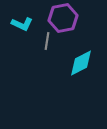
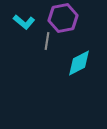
cyan L-shape: moved 2 px right, 2 px up; rotated 15 degrees clockwise
cyan diamond: moved 2 px left
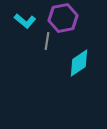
cyan L-shape: moved 1 px right, 1 px up
cyan diamond: rotated 8 degrees counterclockwise
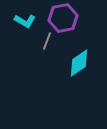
cyan L-shape: rotated 10 degrees counterclockwise
gray line: rotated 12 degrees clockwise
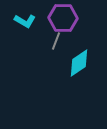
purple hexagon: rotated 12 degrees clockwise
gray line: moved 9 px right
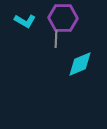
gray line: moved 2 px up; rotated 18 degrees counterclockwise
cyan diamond: moved 1 px right, 1 px down; rotated 12 degrees clockwise
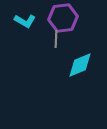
purple hexagon: rotated 8 degrees counterclockwise
cyan diamond: moved 1 px down
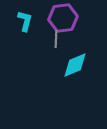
cyan L-shape: rotated 105 degrees counterclockwise
cyan diamond: moved 5 px left
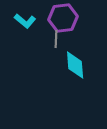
cyan L-shape: rotated 115 degrees clockwise
cyan diamond: rotated 72 degrees counterclockwise
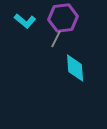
gray line: rotated 24 degrees clockwise
cyan diamond: moved 3 px down
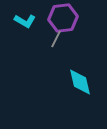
cyan L-shape: rotated 10 degrees counterclockwise
cyan diamond: moved 5 px right, 14 px down; rotated 8 degrees counterclockwise
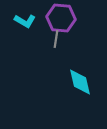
purple hexagon: moved 2 px left; rotated 12 degrees clockwise
gray line: rotated 18 degrees counterclockwise
